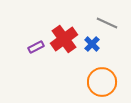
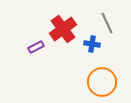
gray line: rotated 40 degrees clockwise
red cross: moved 1 px left, 10 px up
blue cross: rotated 35 degrees counterclockwise
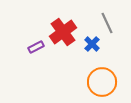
red cross: moved 3 px down
blue cross: rotated 35 degrees clockwise
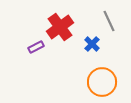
gray line: moved 2 px right, 2 px up
red cross: moved 3 px left, 5 px up
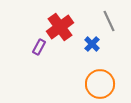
purple rectangle: moved 3 px right; rotated 35 degrees counterclockwise
orange circle: moved 2 px left, 2 px down
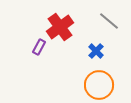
gray line: rotated 25 degrees counterclockwise
blue cross: moved 4 px right, 7 px down
orange circle: moved 1 px left, 1 px down
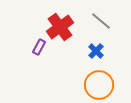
gray line: moved 8 px left
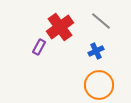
blue cross: rotated 21 degrees clockwise
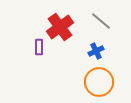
purple rectangle: rotated 28 degrees counterclockwise
orange circle: moved 3 px up
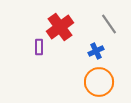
gray line: moved 8 px right, 3 px down; rotated 15 degrees clockwise
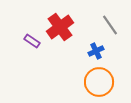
gray line: moved 1 px right, 1 px down
purple rectangle: moved 7 px left, 6 px up; rotated 56 degrees counterclockwise
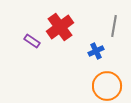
gray line: moved 4 px right, 1 px down; rotated 45 degrees clockwise
orange circle: moved 8 px right, 4 px down
